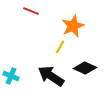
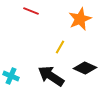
orange star: moved 7 px right, 7 px up
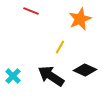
black diamond: moved 2 px down
cyan cross: moved 2 px right; rotated 21 degrees clockwise
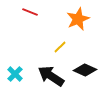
red line: moved 1 px left, 1 px down
orange star: moved 2 px left
yellow line: rotated 16 degrees clockwise
cyan cross: moved 2 px right, 2 px up
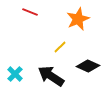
black diamond: moved 3 px right, 4 px up
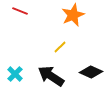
red line: moved 10 px left, 1 px up
orange star: moved 5 px left, 4 px up
black diamond: moved 3 px right, 6 px down
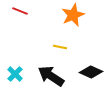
yellow line: rotated 56 degrees clockwise
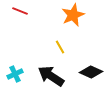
yellow line: rotated 48 degrees clockwise
cyan cross: rotated 21 degrees clockwise
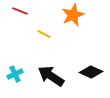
yellow line: moved 16 px left, 13 px up; rotated 32 degrees counterclockwise
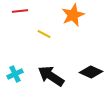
red line: rotated 28 degrees counterclockwise
